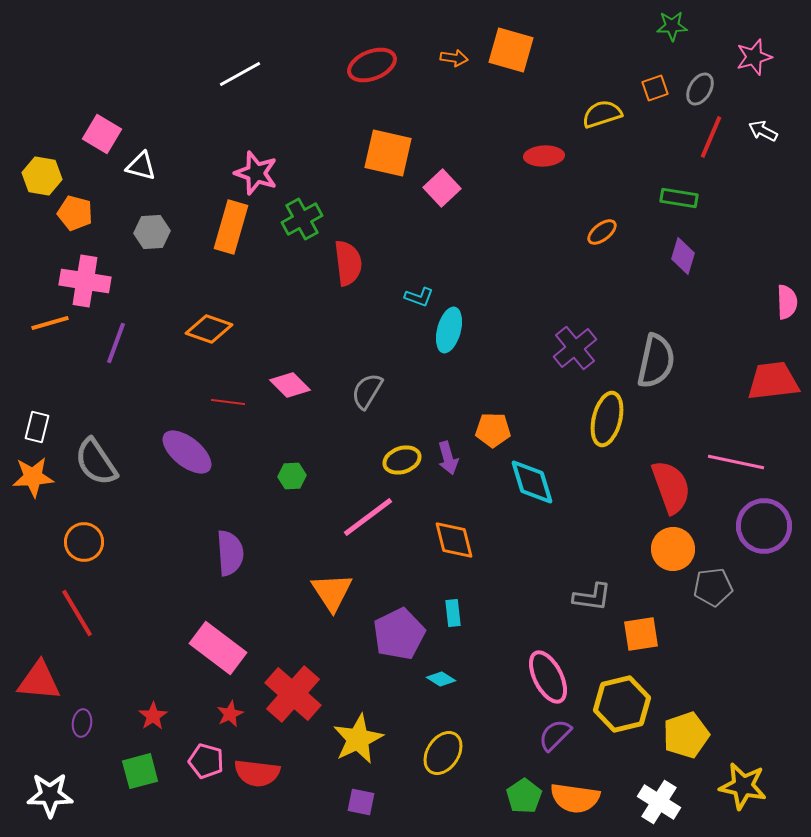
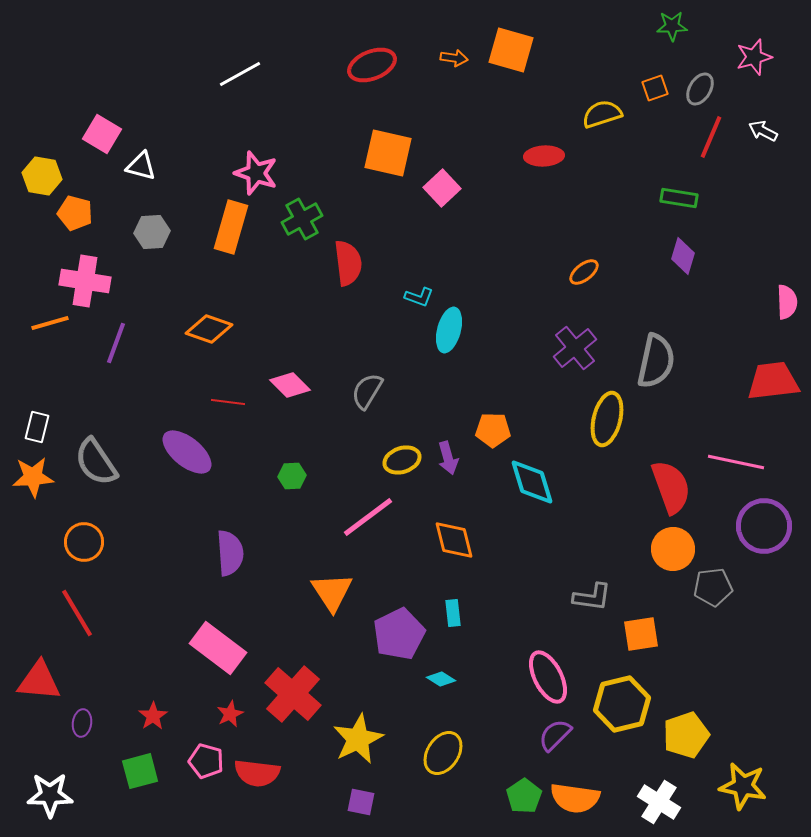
orange ellipse at (602, 232): moved 18 px left, 40 px down
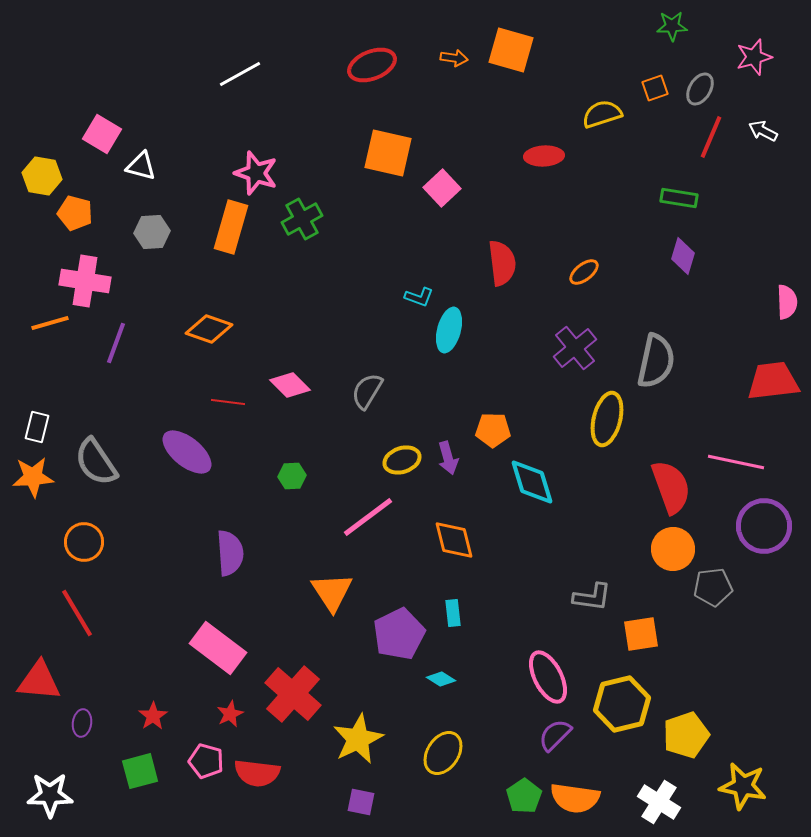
red semicircle at (348, 263): moved 154 px right
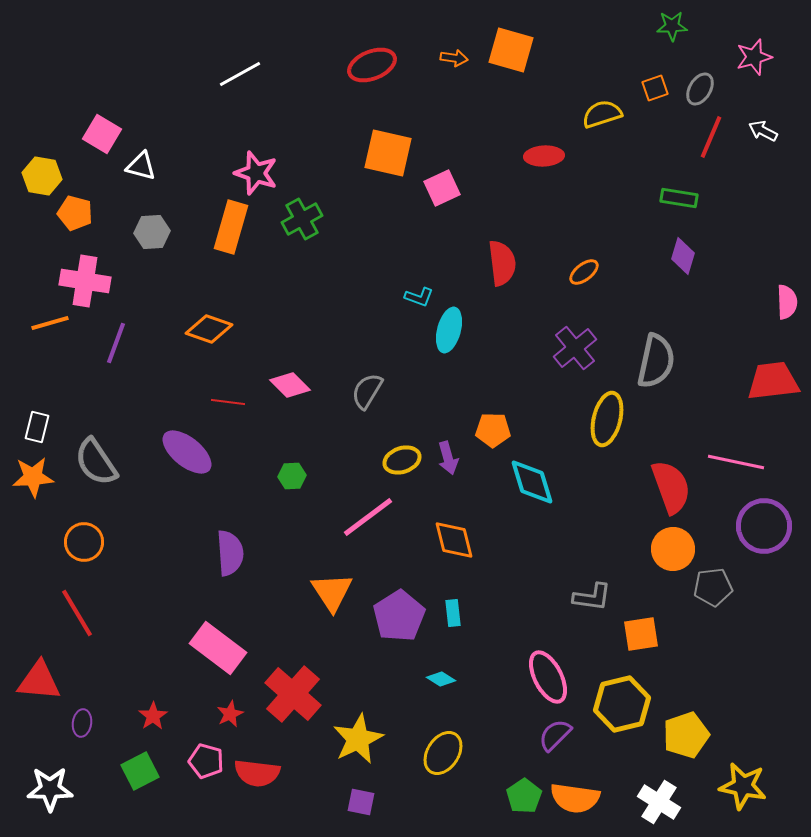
pink square at (442, 188): rotated 18 degrees clockwise
purple pentagon at (399, 634): moved 18 px up; rotated 6 degrees counterclockwise
green square at (140, 771): rotated 12 degrees counterclockwise
white star at (50, 795): moved 6 px up
